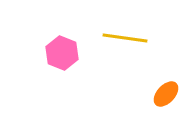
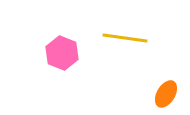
orange ellipse: rotated 12 degrees counterclockwise
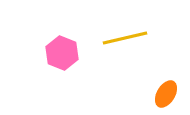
yellow line: rotated 21 degrees counterclockwise
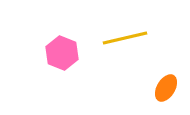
orange ellipse: moved 6 px up
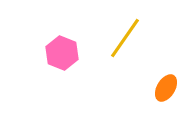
yellow line: rotated 42 degrees counterclockwise
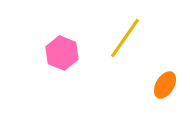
orange ellipse: moved 1 px left, 3 px up
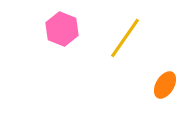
pink hexagon: moved 24 px up
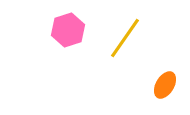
pink hexagon: moved 6 px right, 1 px down; rotated 20 degrees clockwise
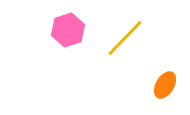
yellow line: rotated 9 degrees clockwise
